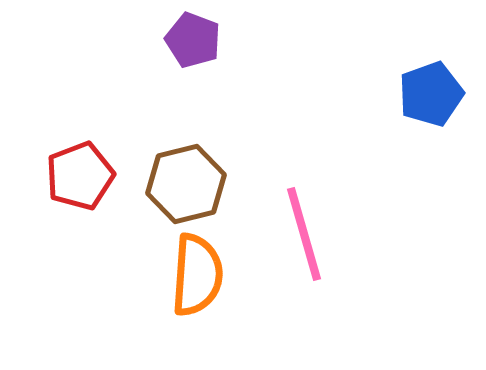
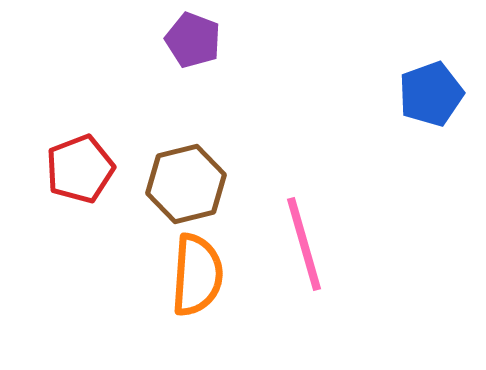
red pentagon: moved 7 px up
pink line: moved 10 px down
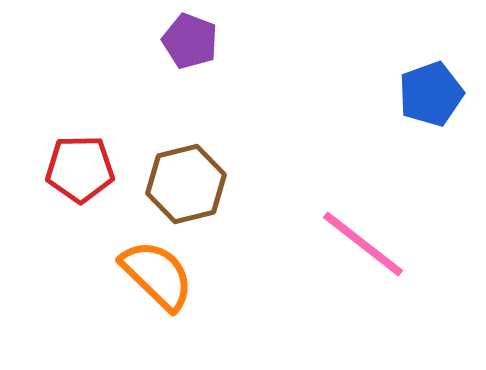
purple pentagon: moved 3 px left, 1 px down
red pentagon: rotated 20 degrees clockwise
pink line: moved 59 px right; rotated 36 degrees counterclockwise
orange semicircle: moved 40 px left; rotated 50 degrees counterclockwise
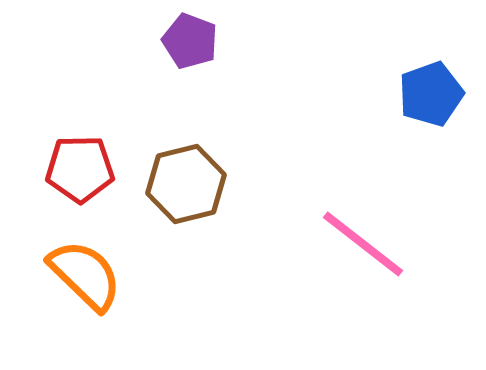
orange semicircle: moved 72 px left
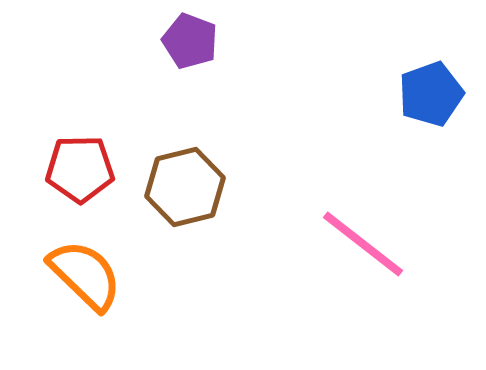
brown hexagon: moved 1 px left, 3 px down
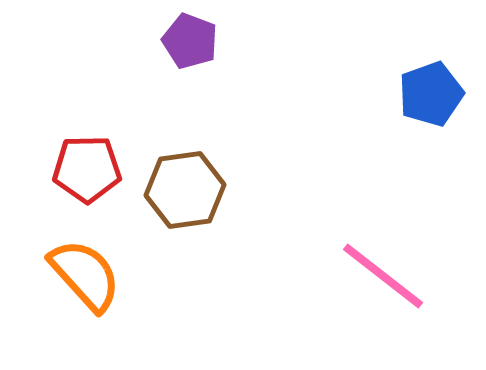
red pentagon: moved 7 px right
brown hexagon: moved 3 px down; rotated 6 degrees clockwise
pink line: moved 20 px right, 32 px down
orange semicircle: rotated 4 degrees clockwise
